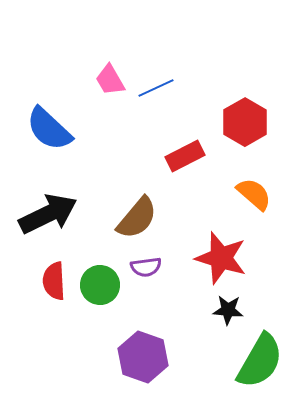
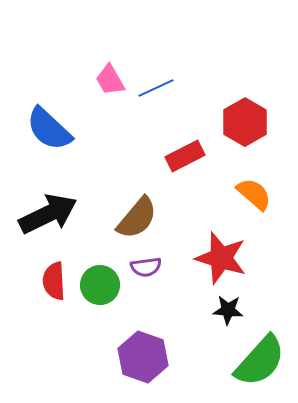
green semicircle: rotated 12 degrees clockwise
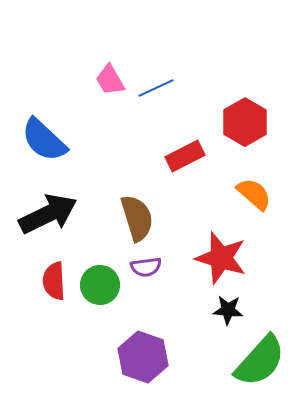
blue semicircle: moved 5 px left, 11 px down
brown semicircle: rotated 57 degrees counterclockwise
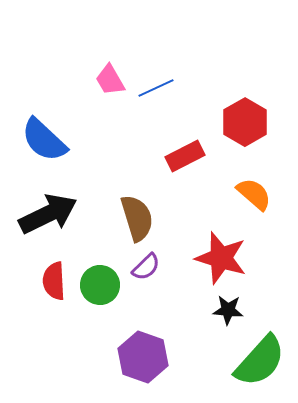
purple semicircle: rotated 36 degrees counterclockwise
